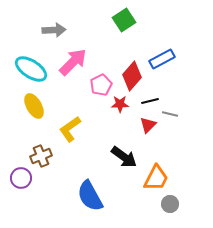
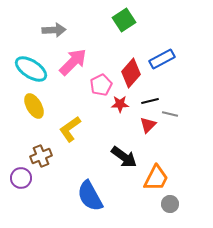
red diamond: moved 1 px left, 3 px up
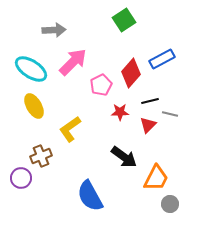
red star: moved 8 px down
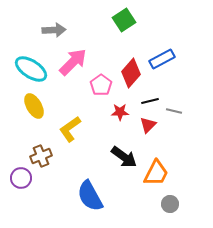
pink pentagon: rotated 10 degrees counterclockwise
gray line: moved 4 px right, 3 px up
orange trapezoid: moved 5 px up
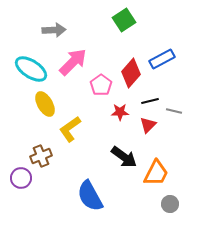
yellow ellipse: moved 11 px right, 2 px up
